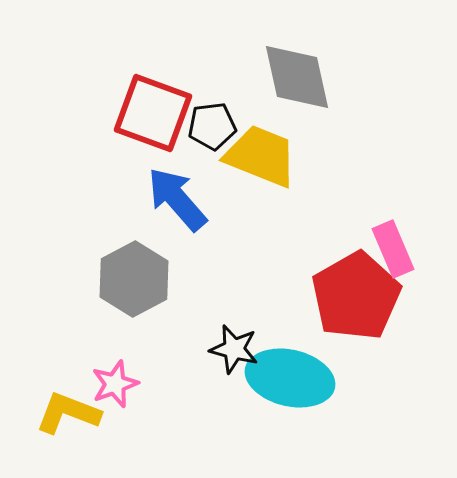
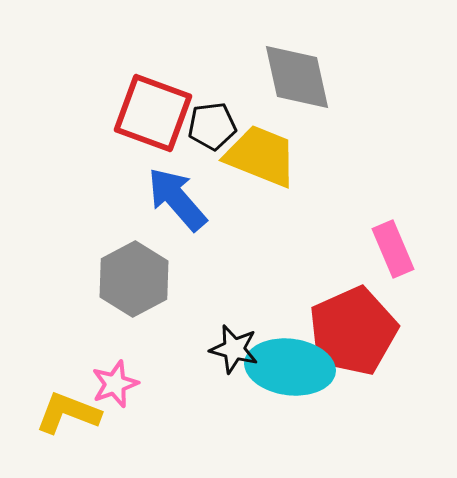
red pentagon: moved 3 px left, 35 px down; rotated 6 degrees clockwise
cyan ellipse: moved 11 px up; rotated 6 degrees counterclockwise
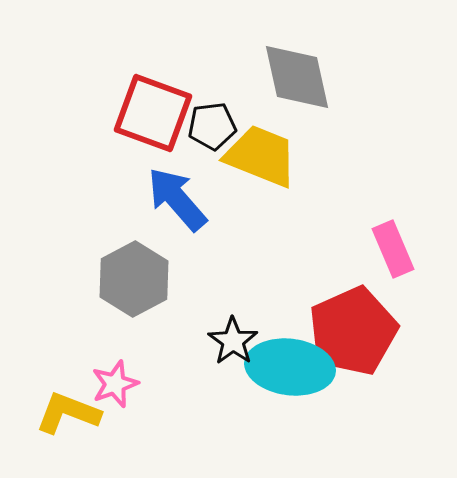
black star: moved 1 px left, 8 px up; rotated 21 degrees clockwise
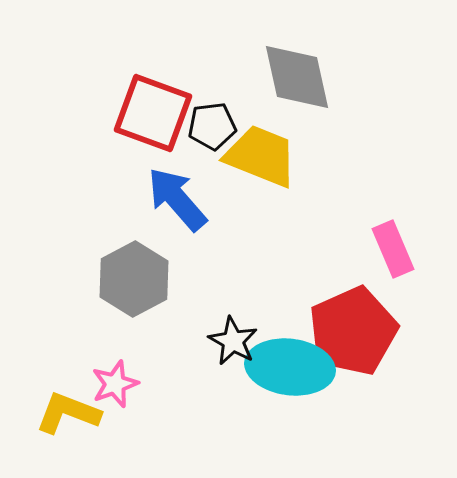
black star: rotated 6 degrees counterclockwise
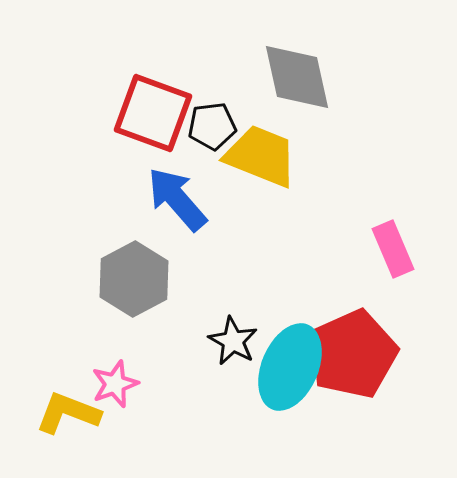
red pentagon: moved 23 px down
cyan ellipse: rotated 74 degrees counterclockwise
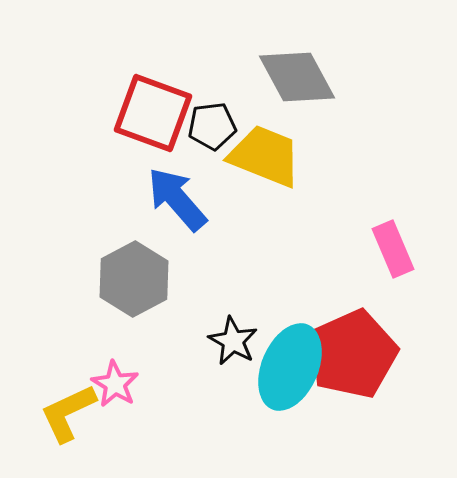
gray diamond: rotated 16 degrees counterclockwise
yellow trapezoid: moved 4 px right
pink star: rotated 21 degrees counterclockwise
yellow L-shape: rotated 46 degrees counterclockwise
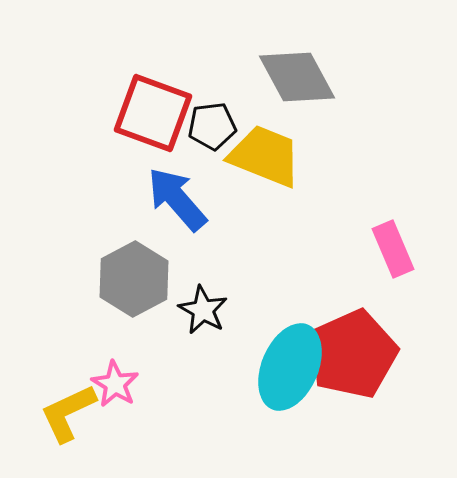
black star: moved 30 px left, 31 px up
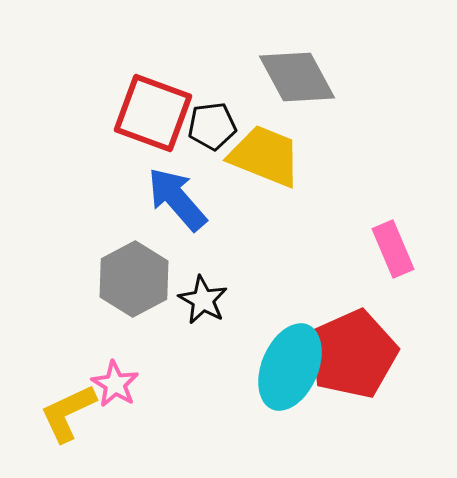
black star: moved 10 px up
